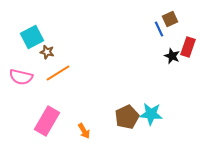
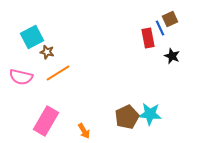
blue line: moved 1 px right, 1 px up
red rectangle: moved 40 px left, 9 px up; rotated 30 degrees counterclockwise
cyan star: moved 1 px left
pink rectangle: moved 1 px left
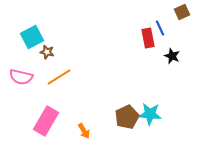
brown square: moved 12 px right, 7 px up
orange line: moved 1 px right, 4 px down
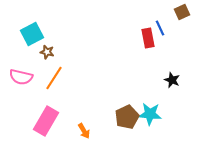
cyan square: moved 3 px up
black star: moved 24 px down
orange line: moved 5 px left, 1 px down; rotated 25 degrees counterclockwise
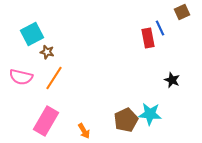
brown pentagon: moved 1 px left, 3 px down
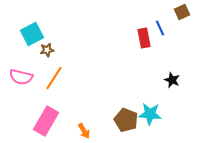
red rectangle: moved 4 px left
brown star: moved 2 px up; rotated 24 degrees counterclockwise
brown pentagon: rotated 25 degrees counterclockwise
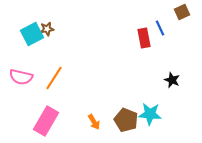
brown star: moved 21 px up
orange arrow: moved 10 px right, 9 px up
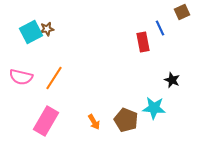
cyan square: moved 1 px left, 2 px up
red rectangle: moved 1 px left, 4 px down
cyan star: moved 4 px right, 6 px up
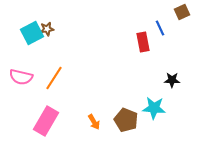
cyan square: moved 1 px right, 1 px down
black star: rotated 21 degrees counterclockwise
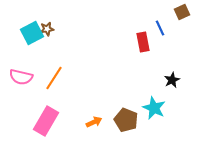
black star: rotated 28 degrees counterclockwise
cyan star: rotated 20 degrees clockwise
orange arrow: rotated 84 degrees counterclockwise
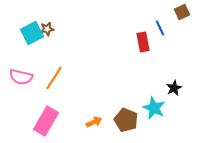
black star: moved 2 px right, 8 px down
